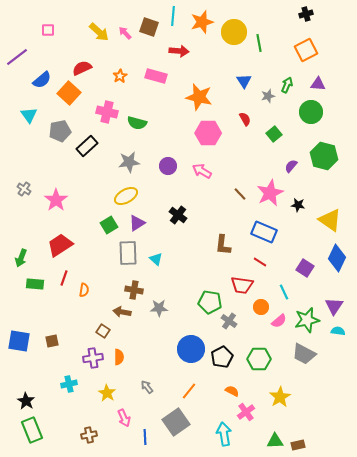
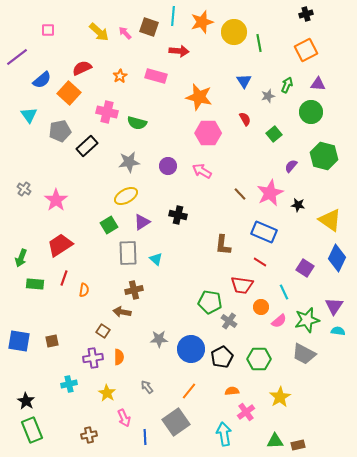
black cross at (178, 215): rotated 24 degrees counterclockwise
purple triangle at (137, 223): moved 5 px right, 1 px up
brown cross at (134, 290): rotated 24 degrees counterclockwise
gray star at (159, 308): moved 31 px down
orange semicircle at (232, 391): rotated 32 degrees counterclockwise
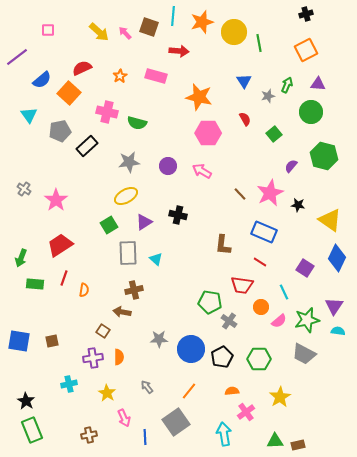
purple triangle at (142, 222): moved 2 px right
